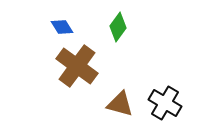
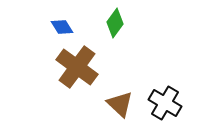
green diamond: moved 3 px left, 4 px up
brown cross: moved 1 px down
brown triangle: rotated 28 degrees clockwise
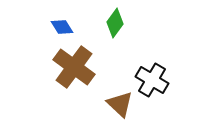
brown cross: moved 3 px left
black cross: moved 13 px left, 23 px up
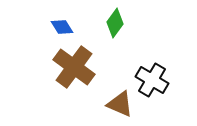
brown triangle: rotated 20 degrees counterclockwise
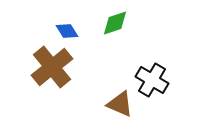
green diamond: rotated 36 degrees clockwise
blue diamond: moved 5 px right, 4 px down
brown cross: moved 22 px left; rotated 15 degrees clockwise
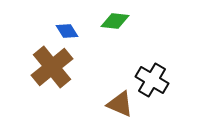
green diamond: moved 2 px up; rotated 24 degrees clockwise
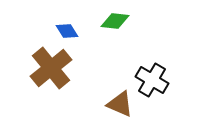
brown cross: moved 1 px left, 1 px down
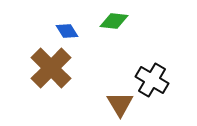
green diamond: moved 1 px left
brown cross: rotated 6 degrees counterclockwise
brown triangle: rotated 36 degrees clockwise
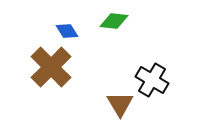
brown cross: moved 1 px up
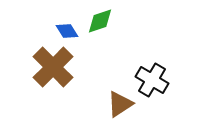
green diamond: moved 14 px left; rotated 24 degrees counterclockwise
brown cross: moved 2 px right
brown triangle: rotated 28 degrees clockwise
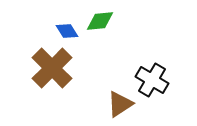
green diamond: rotated 12 degrees clockwise
brown cross: moved 1 px left, 1 px down
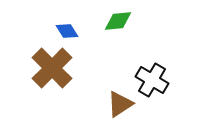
green diamond: moved 18 px right
